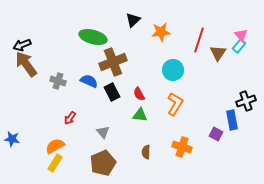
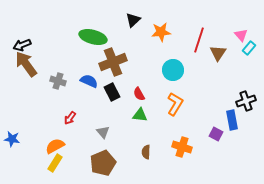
cyan rectangle: moved 10 px right, 2 px down
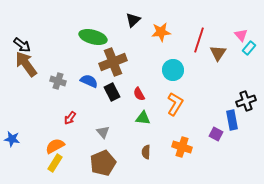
black arrow: rotated 120 degrees counterclockwise
green triangle: moved 3 px right, 3 px down
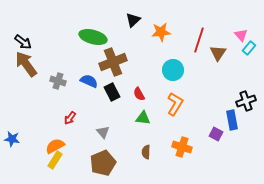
black arrow: moved 1 px right, 3 px up
yellow rectangle: moved 3 px up
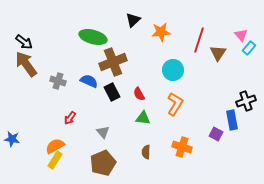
black arrow: moved 1 px right
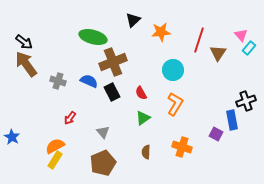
red semicircle: moved 2 px right, 1 px up
green triangle: rotated 42 degrees counterclockwise
blue star: moved 2 px up; rotated 21 degrees clockwise
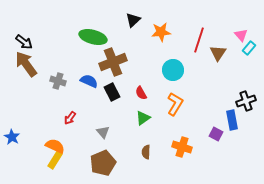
orange semicircle: rotated 54 degrees clockwise
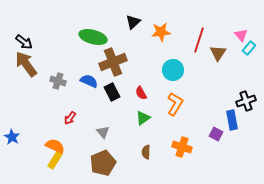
black triangle: moved 2 px down
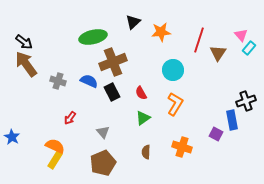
green ellipse: rotated 28 degrees counterclockwise
